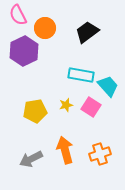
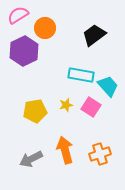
pink semicircle: rotated 85 degrees clockwise
black trapezoid: moved 7 px right, 3 px down
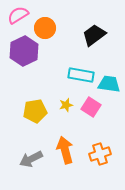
cyan trapezoid: moved 1 px right, 2 px up; rotated 40 degrees counterclockwise
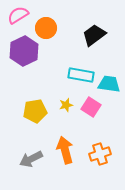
orange circle: moved 1 px right
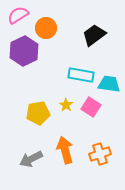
yellow star: rotated 24 degrees counterclockwise
yellow pentagon: moved 3 px right, 2 px down
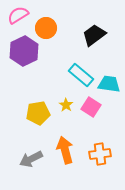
cyan rectangle: rotated 30 degrees clockwise
orange cross: rotated 10 degrees clockwise
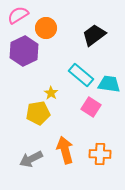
yellow star: moved 15 px left, 12 px up
orange cross: rotated 10 degrees clockwise
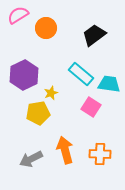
purple hexagon: moved 24 px down
cyan rectangle: moved 1 px up
yellow star: rotated 16 degrees clockwise
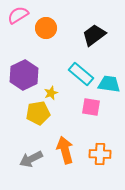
pink square: rotated 24 degrees counterclockwise
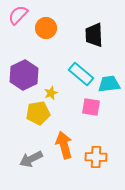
pink semicircle: rotated 15 degrees counterclockwise
black trapezoid: rotated 55 degrees counterclockwise
cyan trapezoid: rotated 15 degrees counterclockwise
orange arrow: moved 1 px left, 5 px up
orange cross: moved 4 px left, 3 px down
